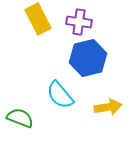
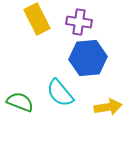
yellow rectangle: moved 1 px left
blue hexagon: rotated 9 degrees clockwise
cyan semicircle: moved 2 px up
green semicircle: moved 16 px up
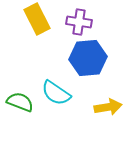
cyan semicircle: moved 4 px left; rotated 16 degrees counterclockwise
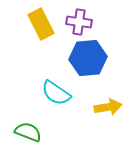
yellow rectangle: moved 4 px right, 5 px down
green semicircle: moved 8 px right, 30 px down
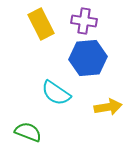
purple cross: moved 5 px right, 1 px up
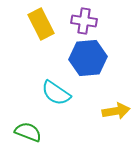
yellow arrow: moved 8 px right, 4 px down
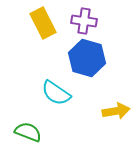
yellow rectangle: moved 2 px right, 1 px up
blue hexagon: moved 1 px left; rotated 21 degrees clockwise
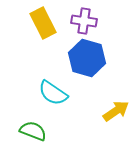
cyan semicircle: moved 3 px left
yellow arrow: rotated 24 degrees counterclockwise
green semicircle: moved 5 px right, 1 px up
